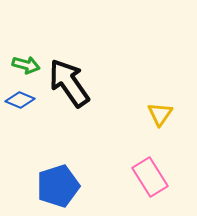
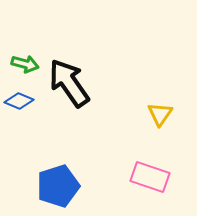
green arrow: moved 1 px left, 1 px up
blue diamond: moved 1 px left, 1 px down
pink rectangle: rotated 39 degrees counterclockwise
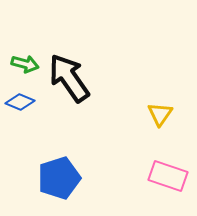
black arrow: moved 5 px up
blue diamond: moved 1 px right, 1 px down
pink rectangle: moved 18 px right, 1 px up
blue pentagon: moved 1 px right, 8 px up
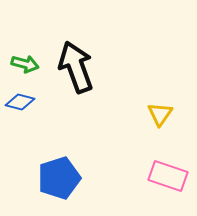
black arrow: moved 7 px right, 11 px up; rotated 15 degrees clockwise
blue diamond: rotated 8 degrees counterclockwise
